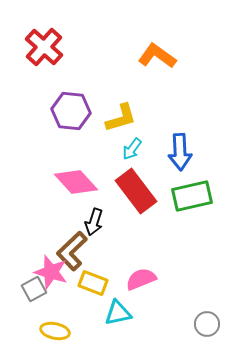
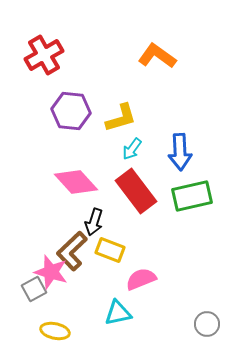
red cross: moved 8 px down; rotated 18 degrees clockwise
yellow rectangle: moved 17 px right, 33 px up
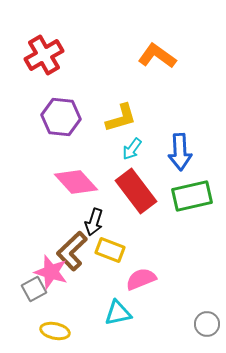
purple hexagon: moved 10 px left, 6 px down
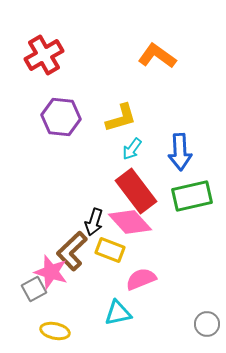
pink diamond: moved 54 px right, 40 px down
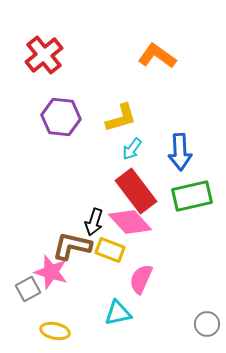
red cross: rotated 9 degrees counterclockwise
brown L-shape: moved 5 px up; rotated 57 degrees clockwise
pink semicircle: rotated 44 degrees counterclockwise
gray square: moved 6 px left
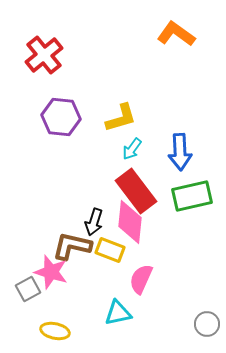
orange L-shape: moved 19 px right, 22 px up
pink diamond: rotated 48 degrees clockwise
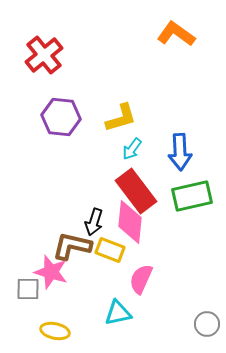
gray square: rotated 30 degrees clockwise
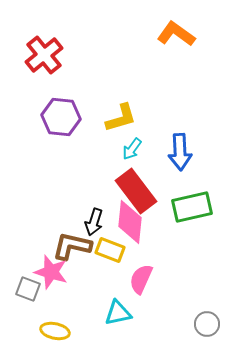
green rectangle: moved 11 px down
gray square: rotated 20 degrees clockwise
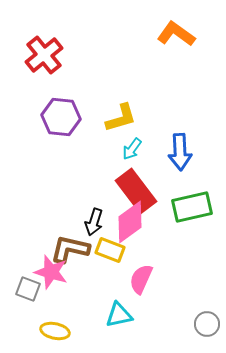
pink diamond: rotated 48 degrees clockwise
brown L-shape: moved 2 px left, 3 px down
cyan triangle: moved 1 px right, 2 px down
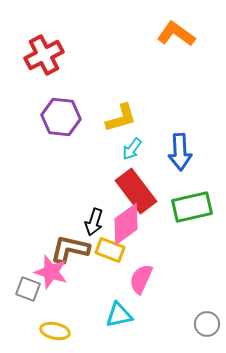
red cross: rotated 12 degrees clockwise
pink diamond: moved 4 px left, 2 px down
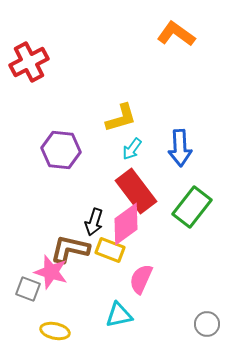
red cross: moved 15 px left, 7 px down
purple hexagon: moved 33 px down
blue arrow: moved 4 px up
green rectangle: rotated 39 degrees counterclockwise
